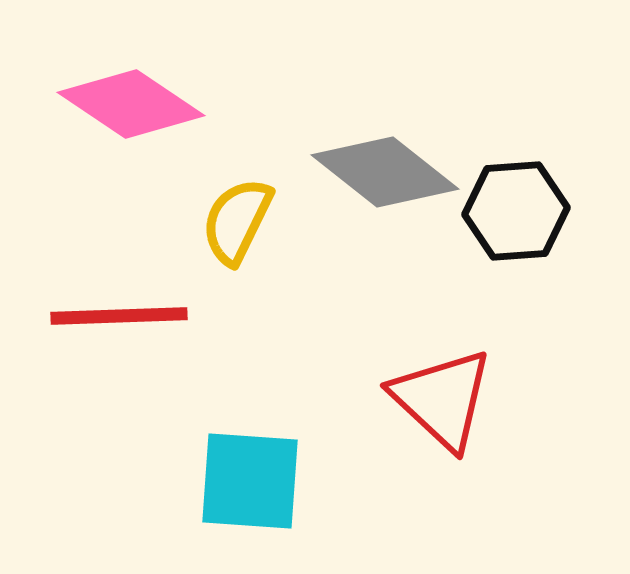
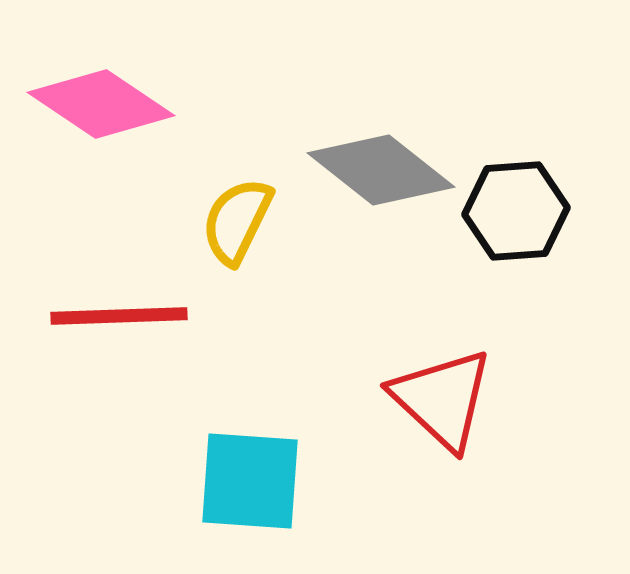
pink diamond: moved 30 px left
gray diamond: moved 4 px left, 2 px up
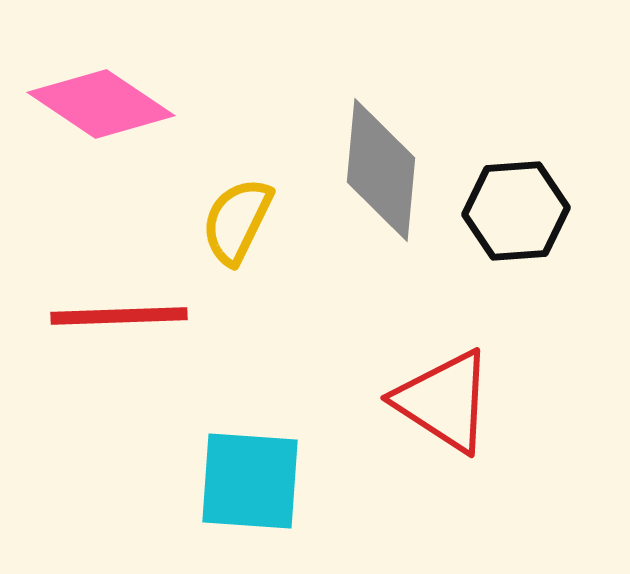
gray diamond: rotated 57 degrees clockwise
red triangle: moved 2 px right, 2 px down; rotated 10 degrees counterclockwise
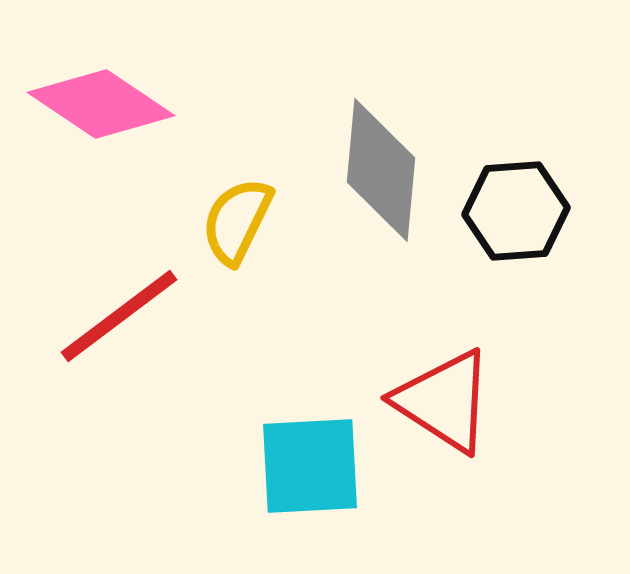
red line: rotated 35 degrees counterclockwise
cyan square: moved 60 px right, 15 px up; rotated 7 degrees counterclockwise
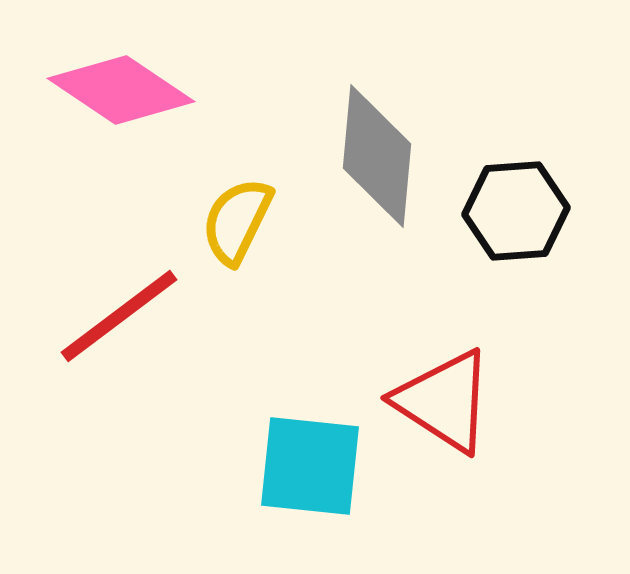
pink diamond: moved 20 px right, 14 px up
gray diamond: moved 4 px left, 14 px up
cyan square: rotated 9 degrees clockwise
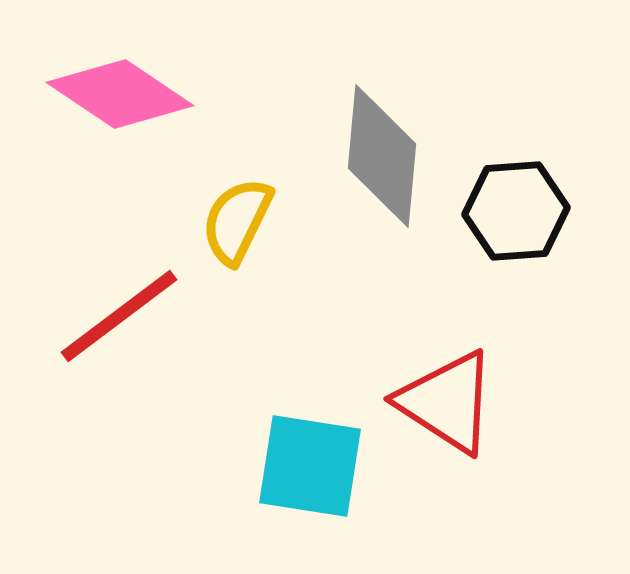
pink diamond: moved 1 px left, 4 px down
gray diamond: moved 5 px right
red triangle: moved 3 px right, 1 px down
cyan square: rotated 3 degrees clockwise
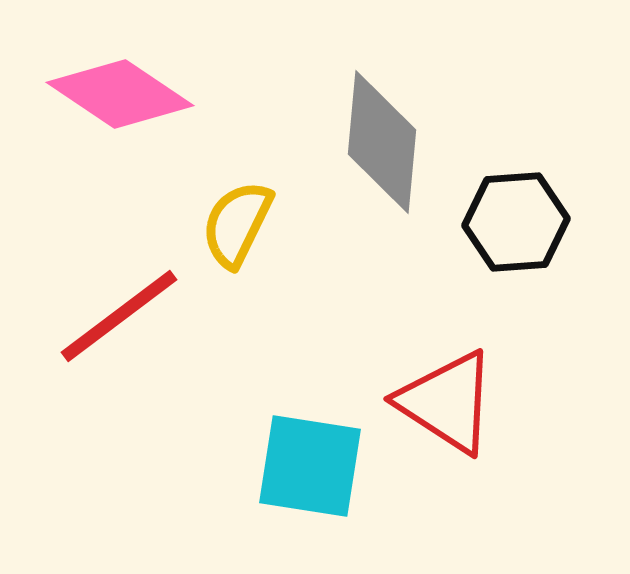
gray diamond: moved 14 px up
black hexagon: moved 11 px down
yellow semicircle: moved 3 px down
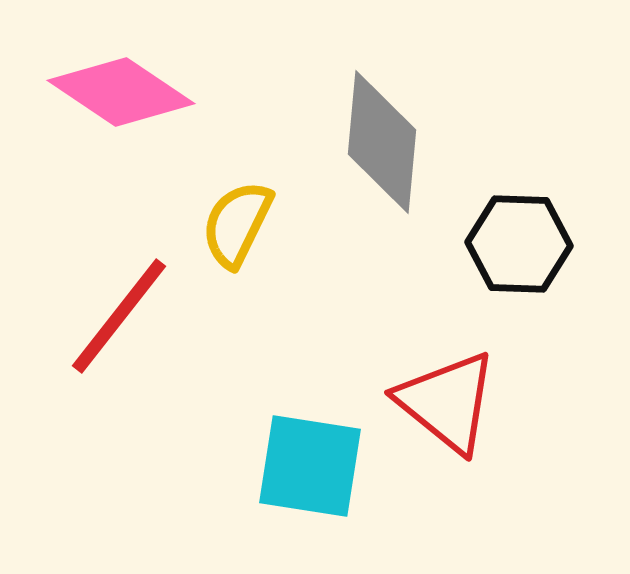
pink diamond: moved 1 px right, 2 px up
black hexagon: moved 3 px right, 22 px down; rotated 6 degrees clockwise
red line: rotated 15 degrees counterclockwise
red triangle: rotated 6 degrees clockwise
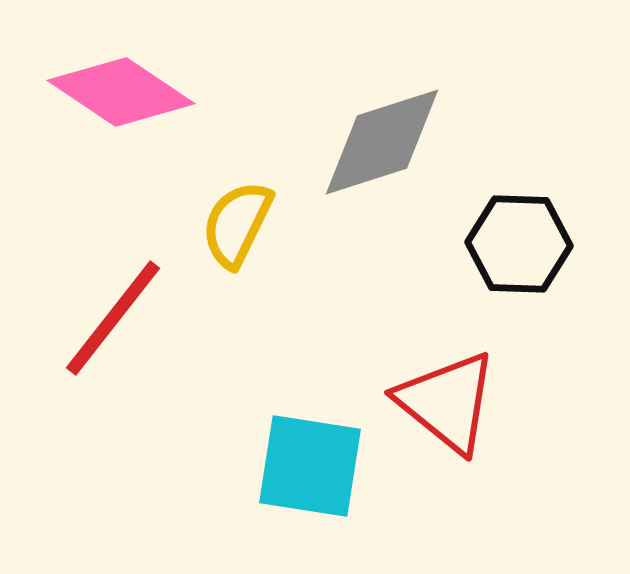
gray diamond: rotated 67 degrees clockwise
red line: moved 6 px left, 2 px down
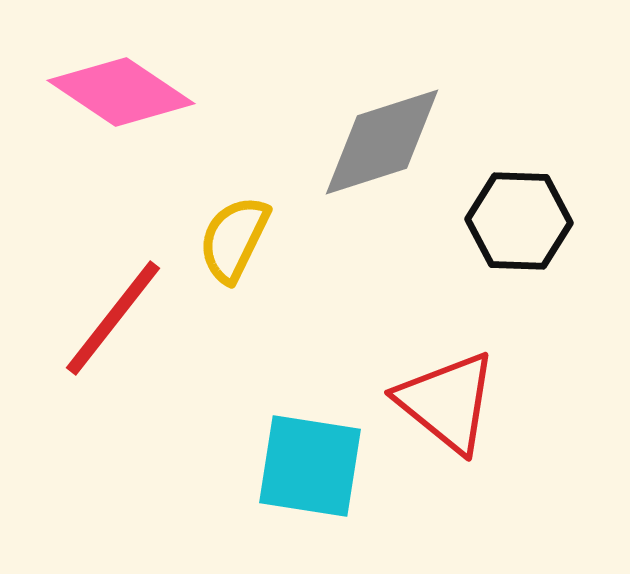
yellow semicircle: moved 3 px left, 15 px down
black hexagon: moved 23 px up
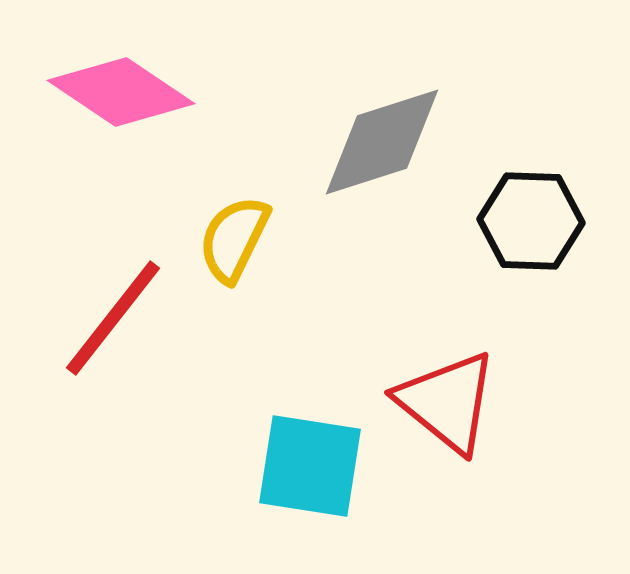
black hexagon: moved 12 px right
